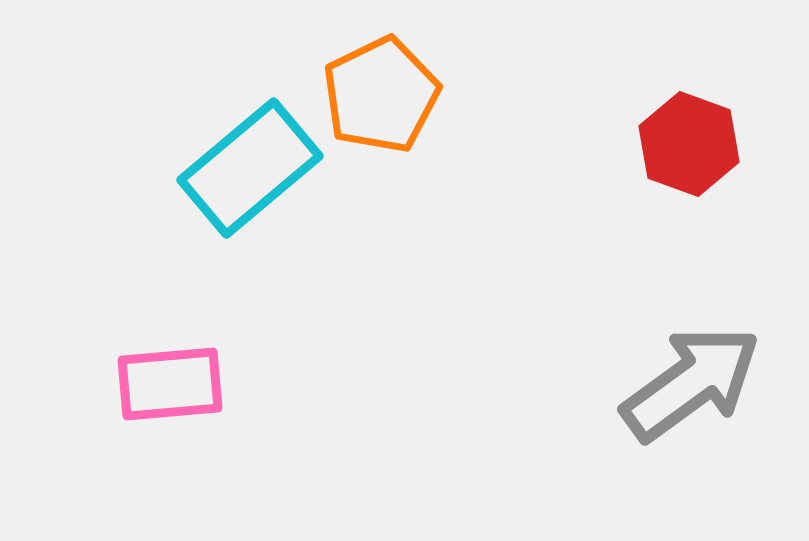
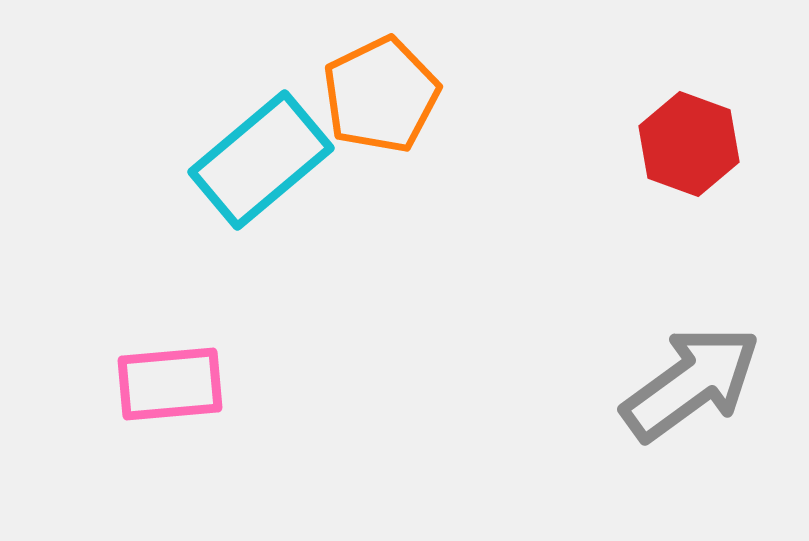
cyan rectangle: moved 11 px right, 8 px up
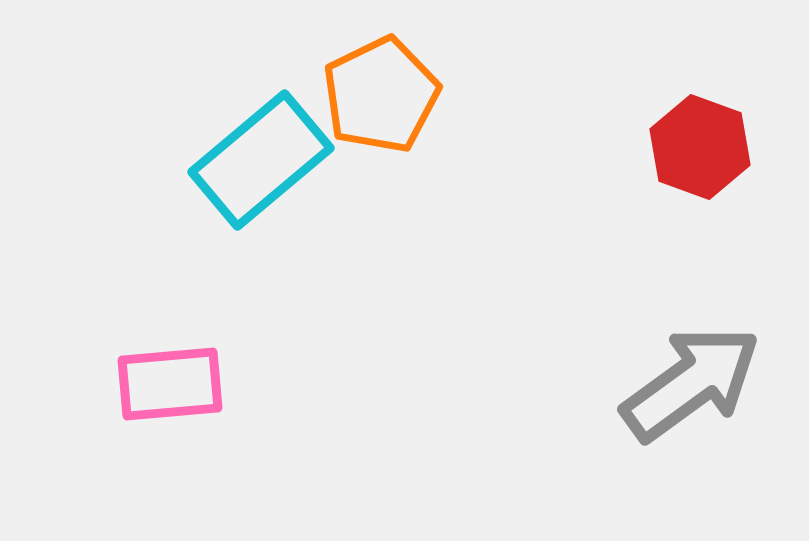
red hexagon: moved 11 px right, 3 px down
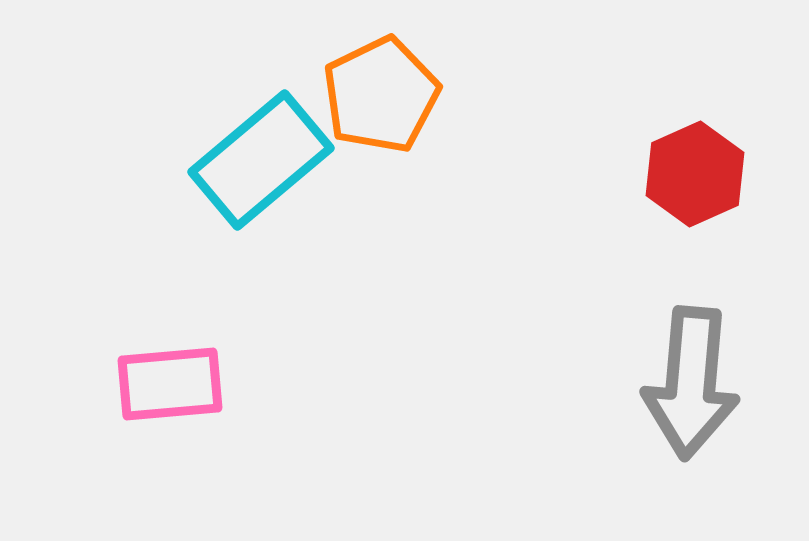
red hexagon: moved 5 px left, 27 px down; rotated 16 degrees clockwise
gray arrow: rotated 131 degrees clockwise
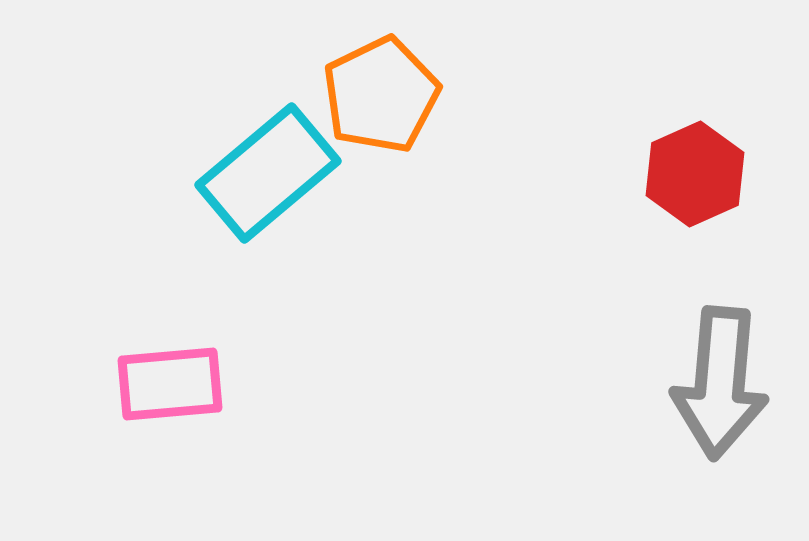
cyan rectangle: moved 7 px right, 13 px down
gray arrow: moved 29 px right
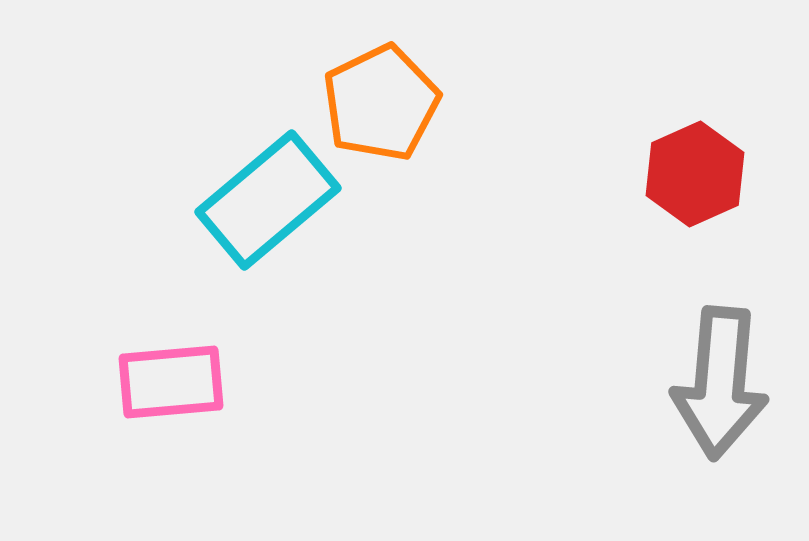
orange pentagon: moved 8 px down
cyan rectangle: moved 27 px down
pink rectangle: moved 1 px right, 2 px up
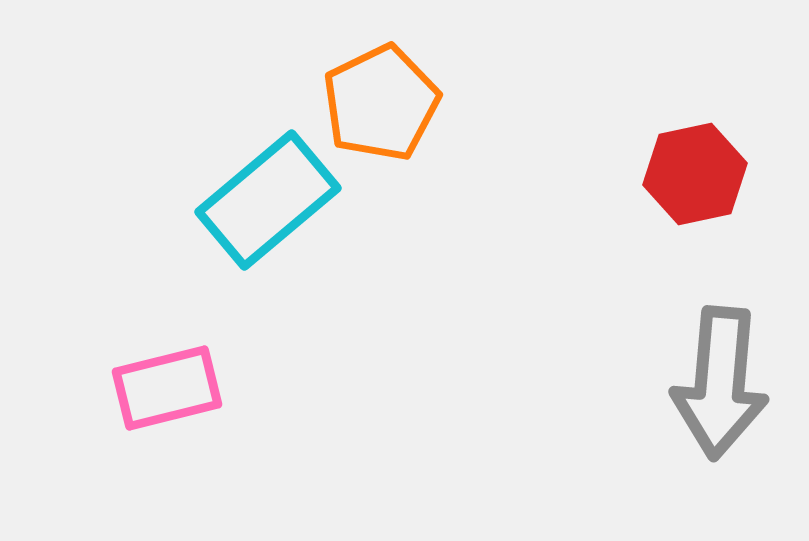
red hexagon: rotated 12 degrees clockwise
pink rectangle: moved 4 px left, 6 px down; rotated 9 degrees counterclockwise
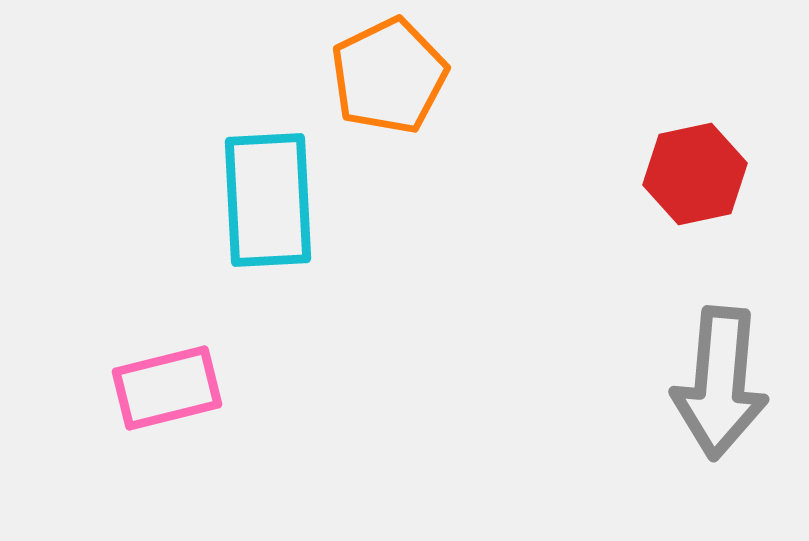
orange pentagon: moved 8 px right, 27 px up
cyan rectangle: rotated 53 degrees counterclockwise
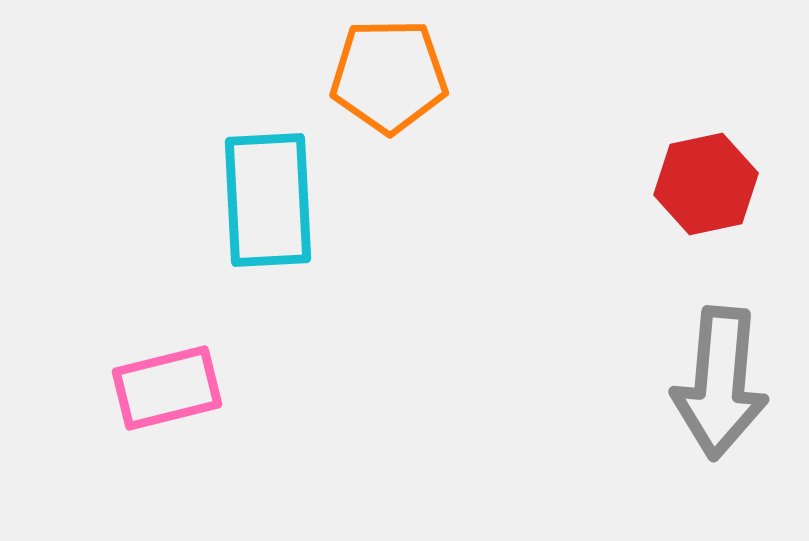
orange pentagon: rotated 25 degrees clockwise
red hexagon: moved 11 px right, 10 px down
